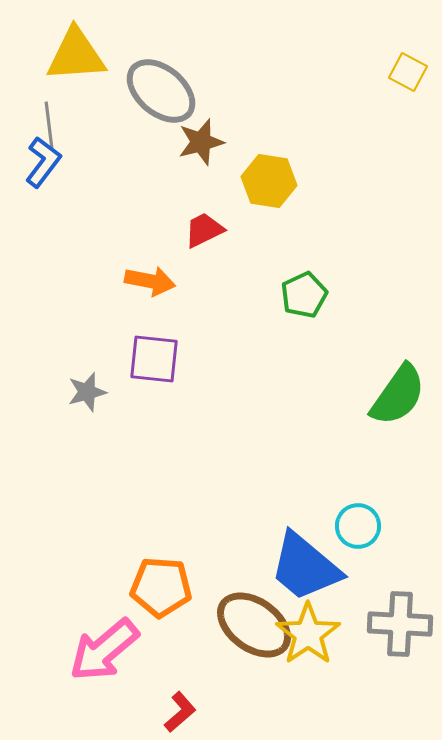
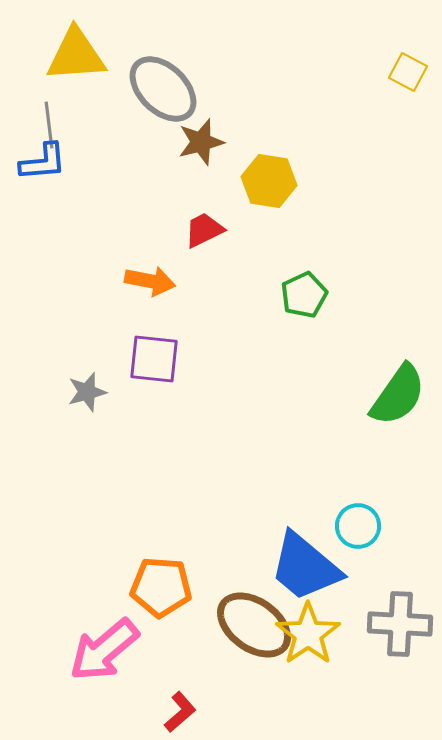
gray ellipse: moved 2 px right, 2 px up; rotated 4 degrees clockwise
blue L-shape: rotated 48 degrees clockwise
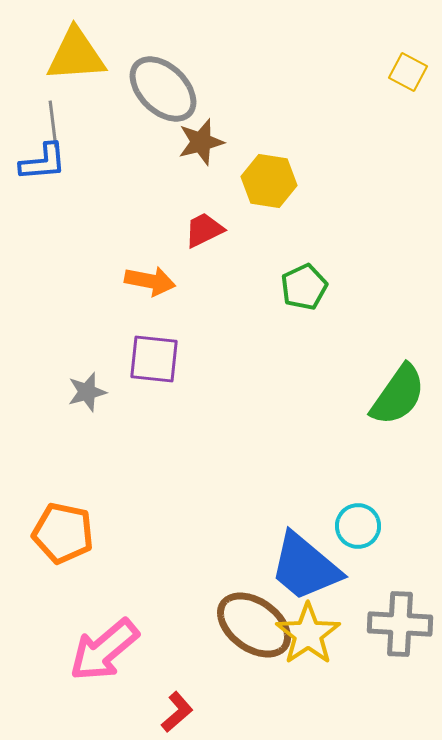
gray line: moved 4 px right, 1 px up
green pentagon: moved 8 px up
orange pentagon: moved 98 px left, 54 px up; rotated 8 degrees clockwise
red L-shape: moved 3 px left
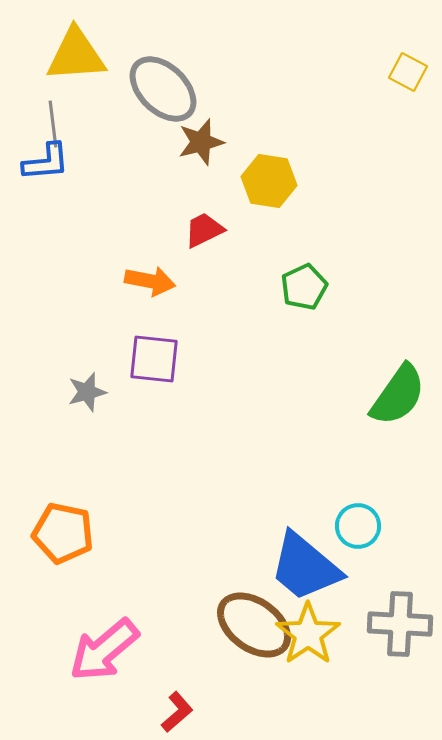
blue L-shape: moved 3 px right
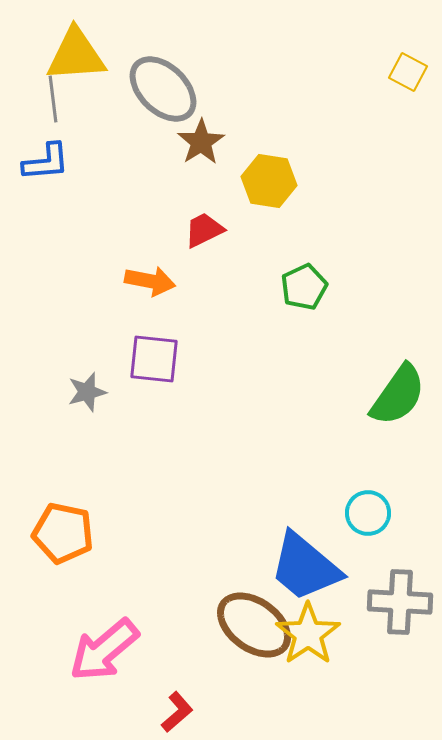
gray line: moved 25 px up
brown star: rotated 18 degrees counterclockwise
cyan circle: moved 10 px right, 13 px up
gray cross: moved 22 px up
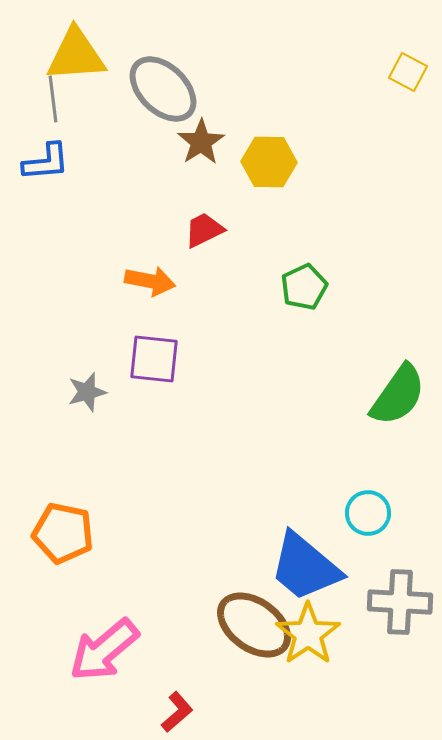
yellow hexagon: moved 19 px up; rotated 8 degrees counterclockwise
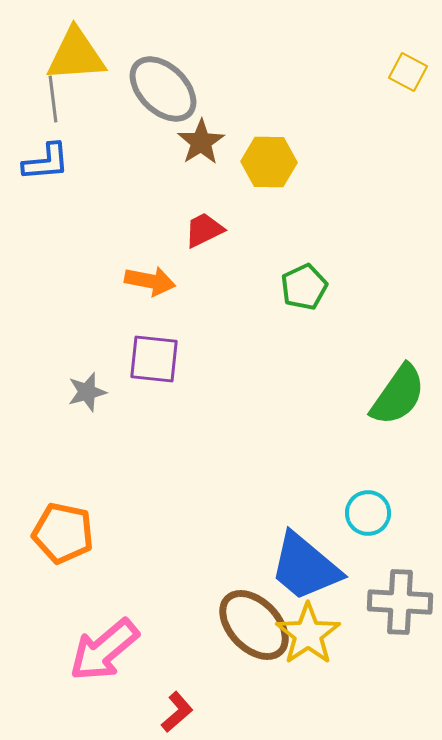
brown ellipse: rotated 10 degrees clockwise
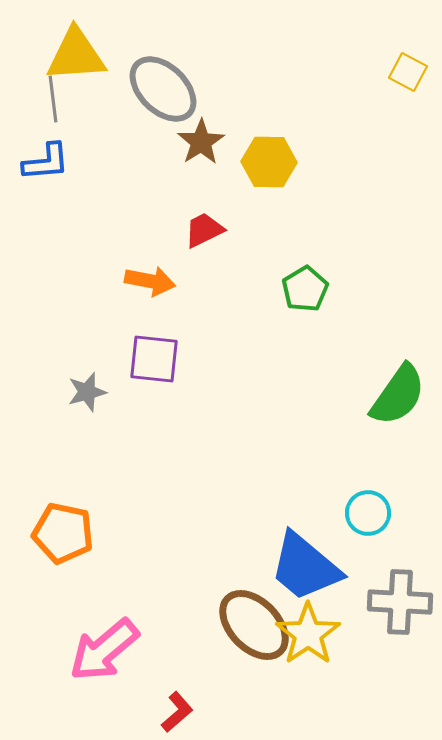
green pentagon: moved 1 px right, 2 px down; rotated 6 degrees counterclockwise
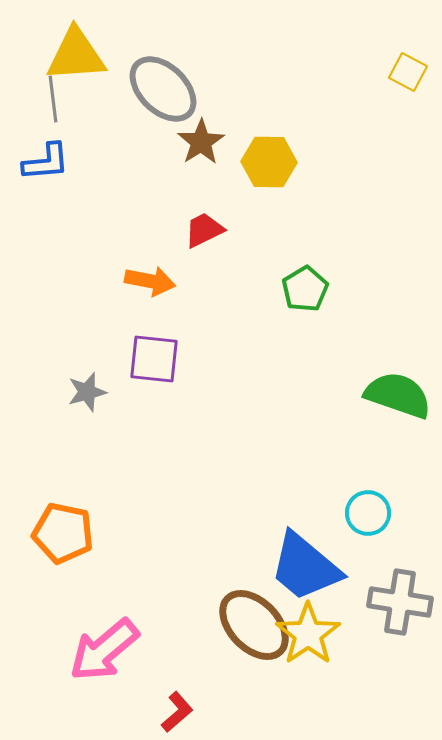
green semicircle: rotated 106 degrees counterclockwise
gray cross: rotated 6 degrees clockwise
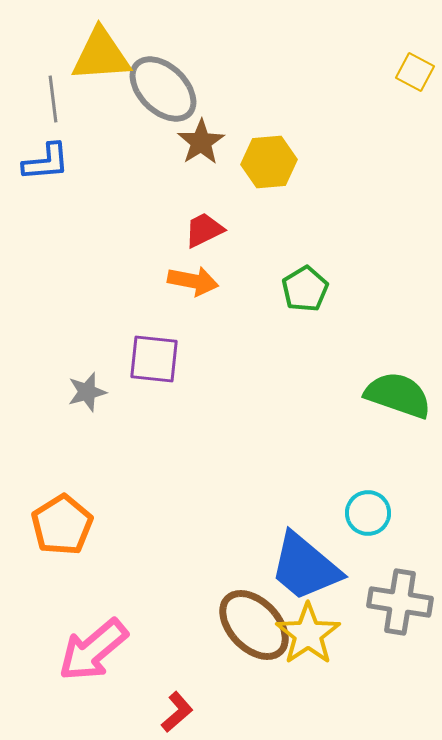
yellow triangle: moved 25 px right
yellow square: moved 7 px right
yellow hexagon: rotated 6 degrees counterclockwise
orange arrow: moved 43 px right
orange pentagon: moved 1 px left, 8 px up; rotated 28 degrees clockwise
pink arrow: moved 11 px left
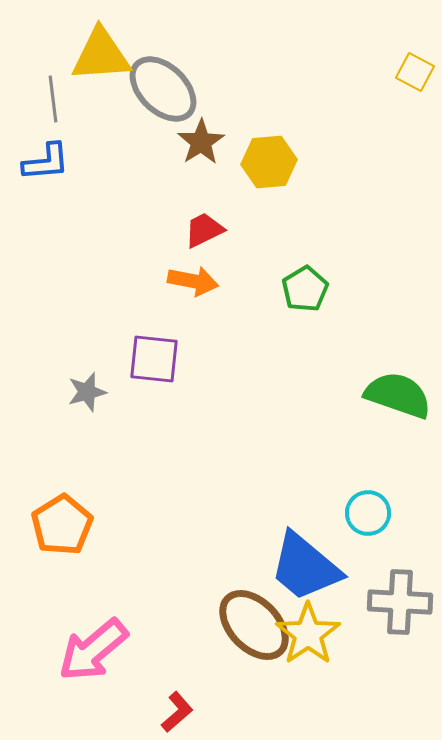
gray cross: rotated 6 degrees counterclockwise
